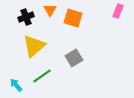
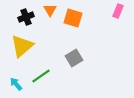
yellow triangle: moved 12 px left
green line: moved 1 px left
cyan arrow: moved 1 px up
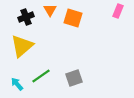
gray square: moved 20 px down; rotated 12 degrees clockwise
cyan arrow: moved 1 px right
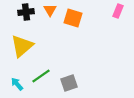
black cross: moved 5 px up; rotated 14 degrees clockwise
gray square: moved 5 px left, 5 px down
